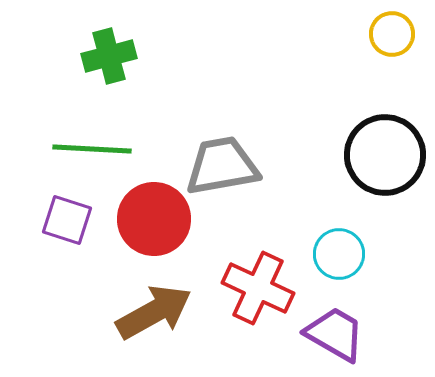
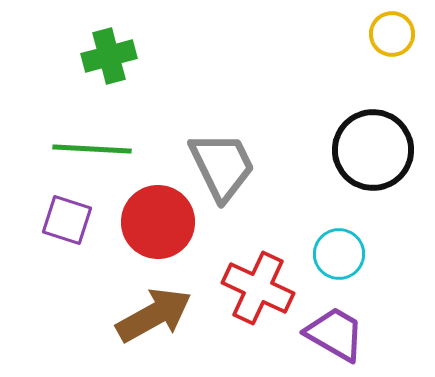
black circle: moved 12 px left, 5 px up
gray trapezoid: rotated 74 degrees clockwise
red circle: moved 4 px right, 3 px down
brown arrow: moved 3 px down
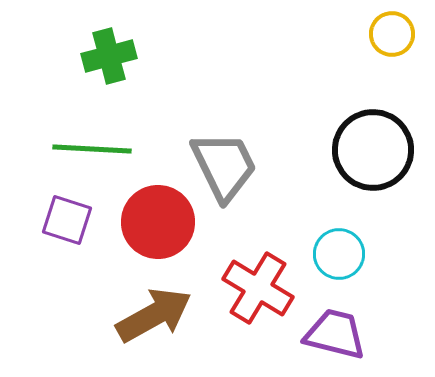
gray trapezoid: moved 2 px right
red cross: rotated 6 degrees clockwise
purple trapezoid: rotated 16 degrees counterclockwise
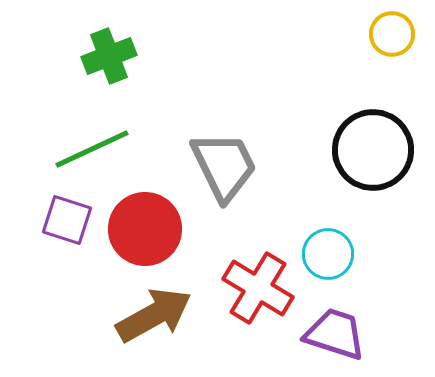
green cross: rotated 6 degrees counterclockwise
green line: rotated 28 degrees counterclockwise
red circle: moved 13 px left, 7 px down
cyan circle: moved 11 px left
purple trapezoid: rotated 4 degrees clockwise
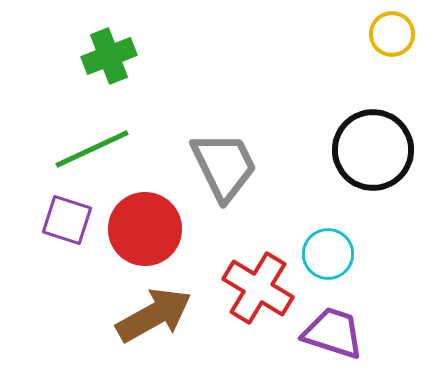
purple trapezoid: moved 2 px left, 1 px up
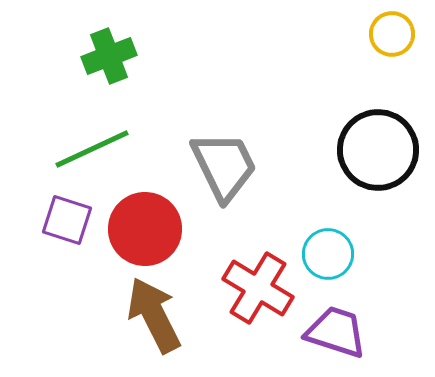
black circle: moved 5 px right
brown arrow: rotated 88 degrees counterclockwise
purple trapezoid: moved 3 px right, 1 px up
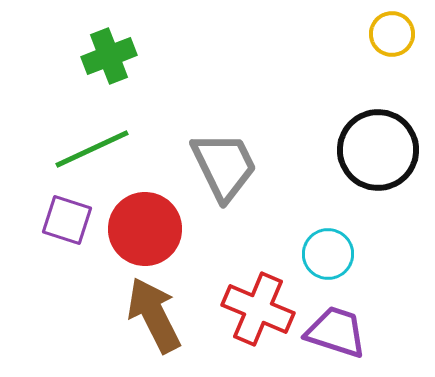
red cross: moved 21 px down; rotated 8 degrees counterclockwise
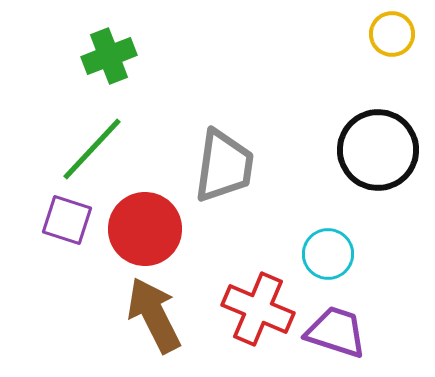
green line: rotated 22 degrees counterclockwise
gray trapezoid: rotated 34 degrees clockwise
